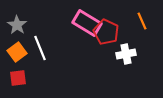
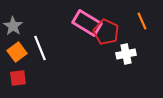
gray star: moved 4 px left, 1 px down
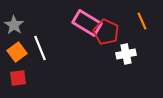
gray star: moved 1 px right, 1 px up
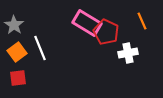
white cross: moved 2 px right, 1 px up
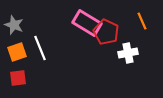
gray star: rotated 12 degrees counterclockwise
orange square: rotated 18 degrees clockwise
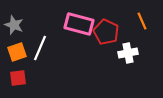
pink rectangle: moved 8 px left, 1 px down; rotated 16 degrees counterclockwise
white line: rotated 45 degrees clockwise
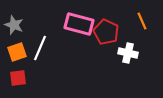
white cross: rotated 24 degrees clockwise
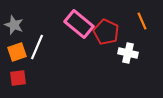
pink rectangle: rotated 24 degrees clockwise
white line: moved 3 px left, 1 px up
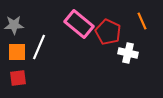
gray star: rotated 24 degrees counterclockwise
red pentagon: moved 2 px right
white line: moved 2 px right
orange square: rotated 18 degrees clockwise
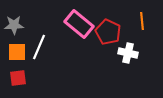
orange line: rotated 18 degrees clockwise
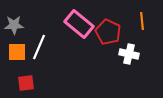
white cross: moved 1 px right, 1 px down
red square: moved 8 px right, 5 px down
